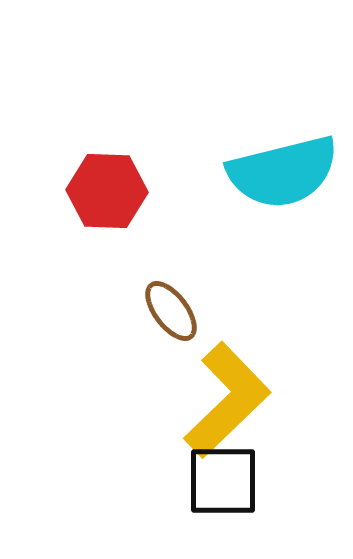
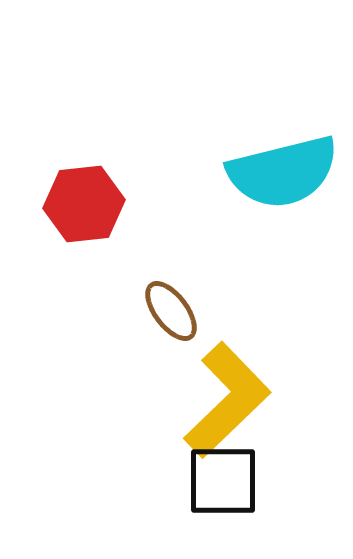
red hexagon: moved 23 px left, 13 px down; rotated 8 degrees counterclockwise
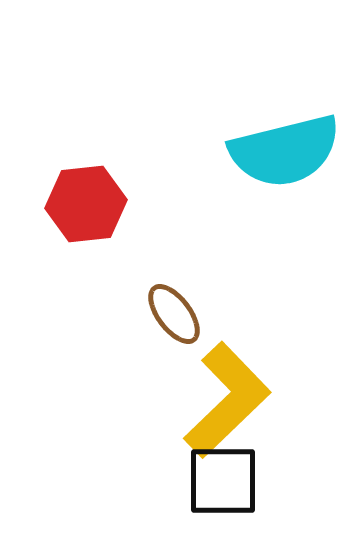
cyan semicircle: moved 2 px right, 21 px up
red hexagon: moved 2 px right
brown ellipse: moved 3 px right, 3 px down
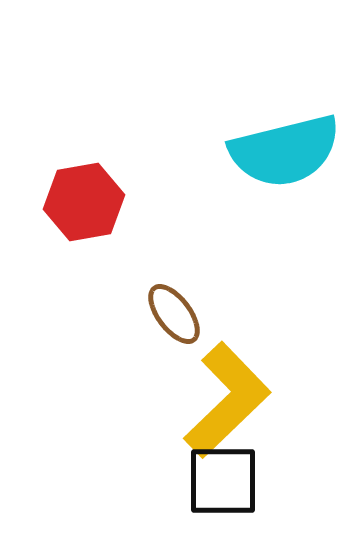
red hexagon: moved 2 px left, 2 px up; rotated 4 degrees counterclockwise
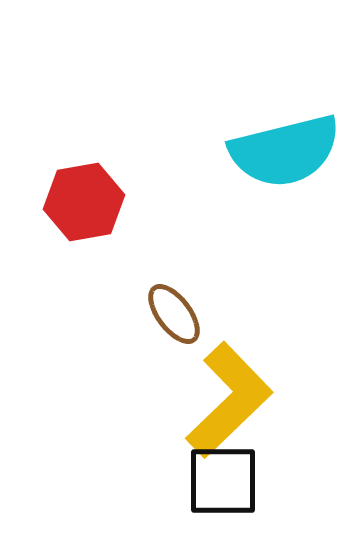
yellow L-shape: moved 2 px right
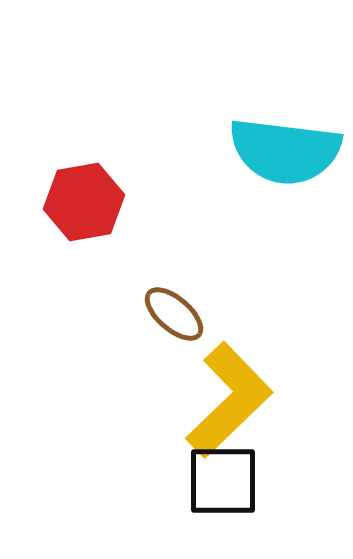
cyan semicircle: rotated 21 degrees clockwise
brown ellipse: rotated 12 degrees counterclockwise
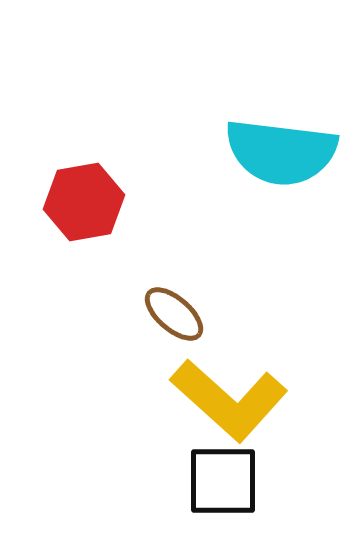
cyan semicircle: moved 4 px left, 1 px down
yellow L-shape: rotated 86 degrees clockwise
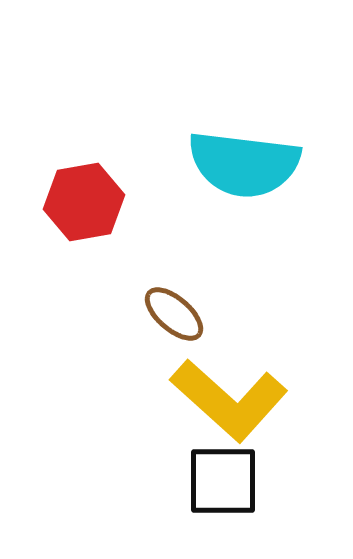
cyan semicircle: moved 37 px left, 12 px down
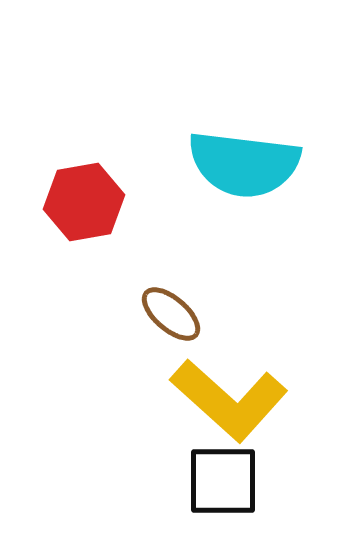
brown ellipse: moved 3 px left
